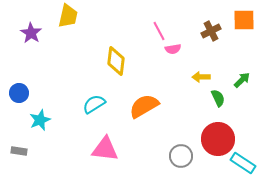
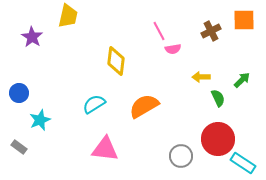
purple star: moved 1 px right, 4 px down
gray rectangle: moved 4 px up; rotated 28 degrees clockwise
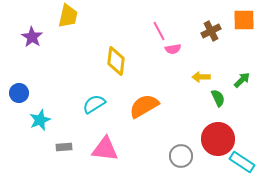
gray rectangle: moved 45 px right; rotated 42 degrees counterclockwise
cyan rectangle: moved 1 px left, 1 px up
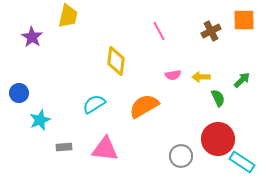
pink semicircle: moved 26 px down
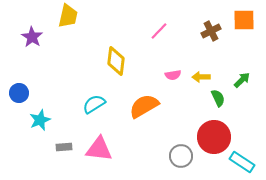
pink line: rotated 72 degrees clockwise
red circle: moved 4 px left, 2 px up
pink triangle: moved 6 px left
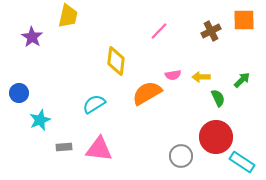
orange semicircle: moved 3 px right, 13 px up
red circle: moved 2 px right
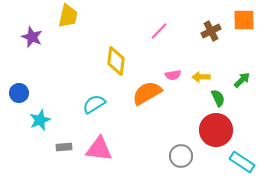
purple star: rotated 10 degrees counterclockwise
red circle: moved 7 px up
